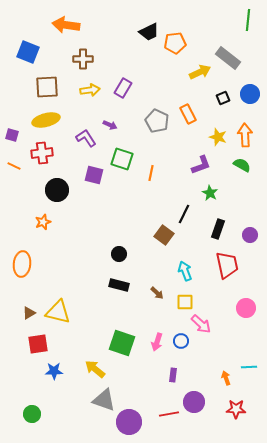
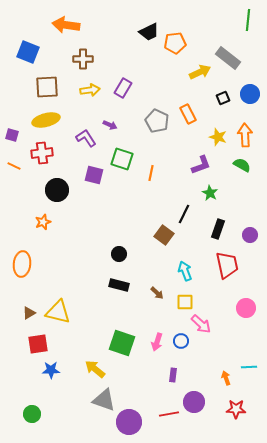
blue star at (54, 371): moved 3 px left, 1 px up
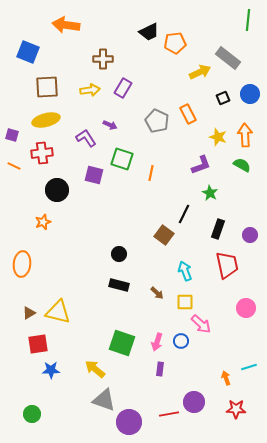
brown cross at (83, 59): moved 20 px right
cyan line at (249, 367): rotated 14 degrees counterclockwise
purple rectangle at (173, 375): moved 13 px left, 6 px up
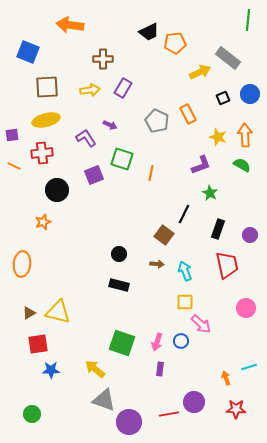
orange arrow at (66, 25): moved 4 px right
purple square at (12, 135): rotated 24 degrees counterclockwise
purple square at (94, 175): rotated 36 degrees counterclockwise
brown arrow at (157, 293): moved 29 px up; rotated 40 degrees counterclockwise
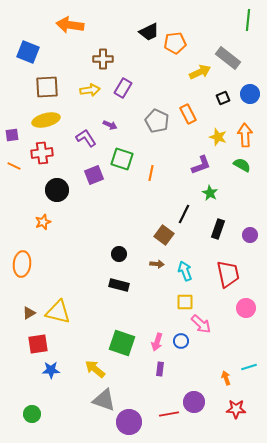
red trapezoid at (227, 265): moved 1 px right, 9 px down
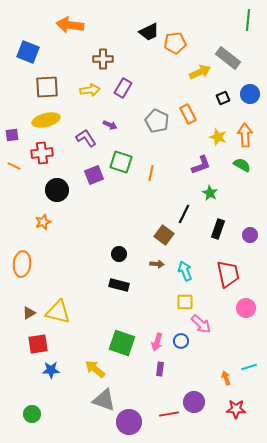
green square at (122, 159): moved 1 px left, 3 px down
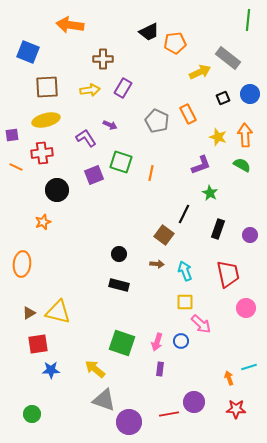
orange line at (14, 166): moved 2 px right, 1 px down
orange arrow at (226, 378): moved 3 px right
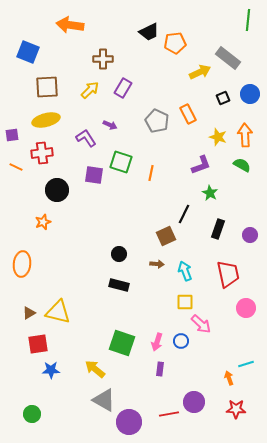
yellow arrow at (90, 90): rotated 36 degrees counterclockwise
purple square at (94, 175): rotated 30 degrees clockwise
brown square at (164, 235): moved 2 px right, 1 px down; rotated 30 degrees clockwise
cyan line at (249, 367): moved 3 px left, 3 px up
gray triangle at (104, 400): rotated 10 degrees clockwise
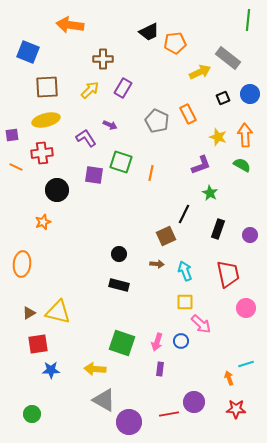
yellow arrow at (95, 369): rotated 35 degrees counterclockwise
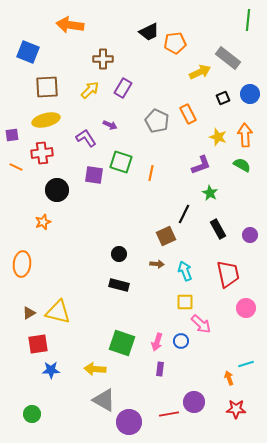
black rectangle at (218, 229): rotated 48 degrees counterclockwise
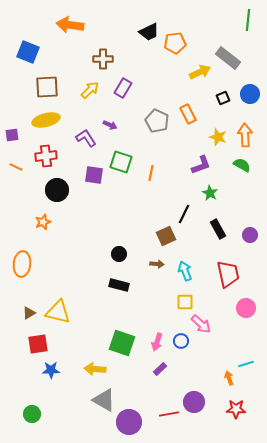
red cross at (42, 153): moved 4 px right, 3 px down
purple rectangle at (160, 369): rotated 40 degrees clockwise
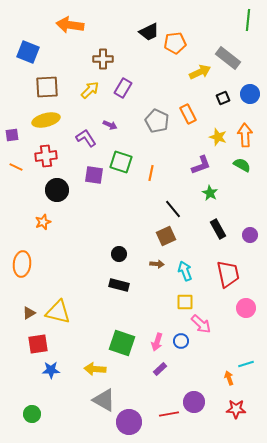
black line at (184, 214): moved 11 px left, 5 px up; rotated 66 degrees counterclockwise
